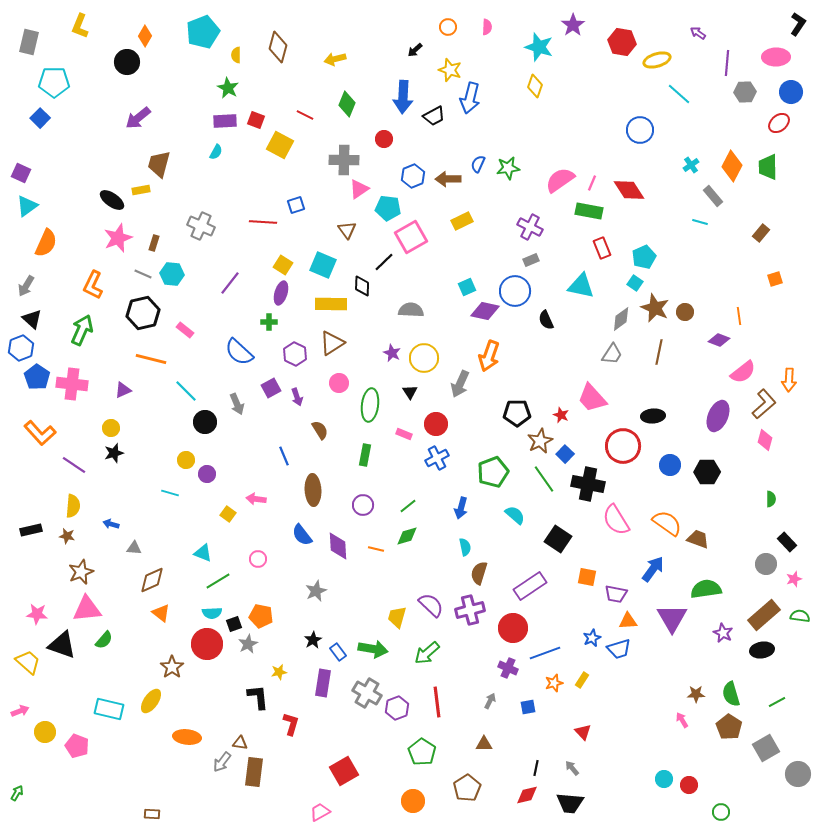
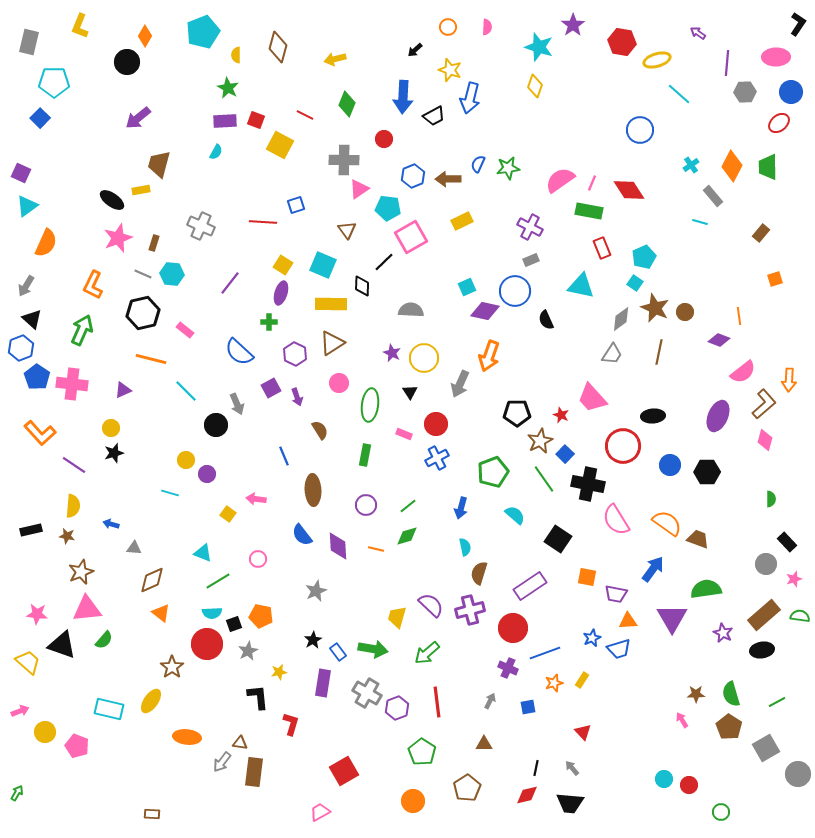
black circle at (205, 422): moved 11 px right, 3 px down
purple circle at (363, 505): moved 3 px right
gray star at (248, 644): moved 7 px down
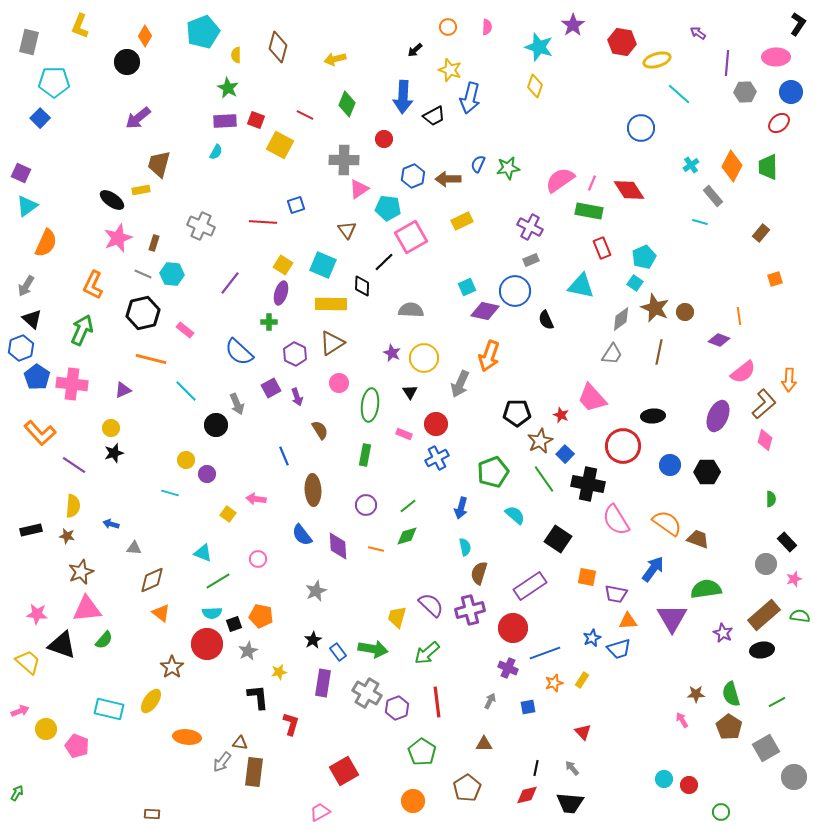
blue circle at (640, 130): moved 1 px right, 2 px up
yellow circle at (45, 732): moved 1 px right, 3 px up
gray circle at (798, 774): moved 4 px left, 3 px down
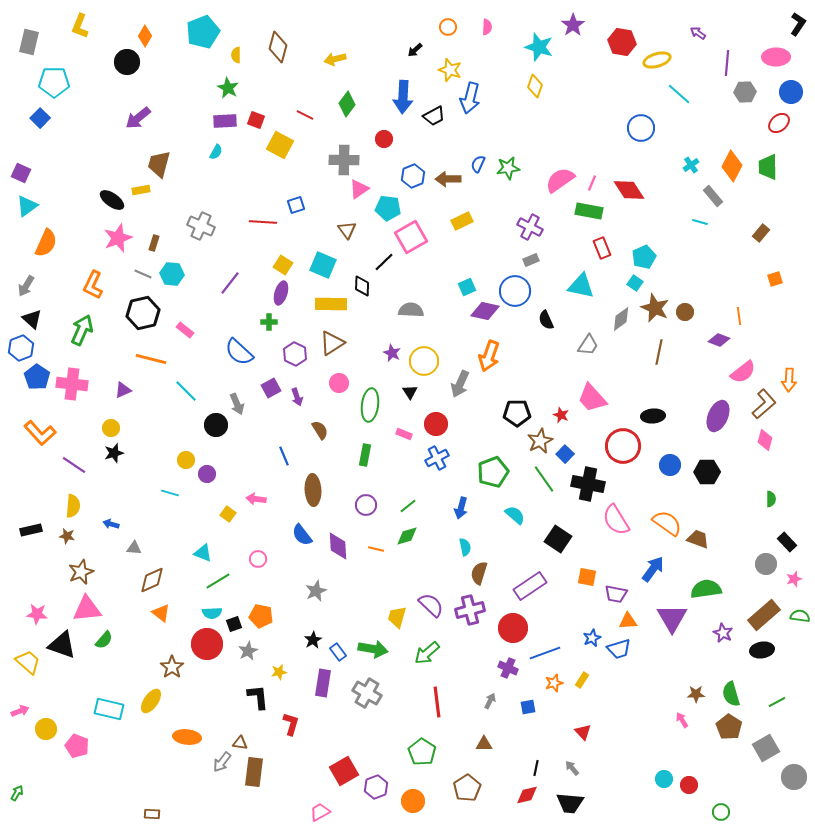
green diamond at (347, 104): rotated 15 degrees clockwise
gray trapezoid at (612, 354): moved 24 px left, 9 px up
yellow circle at (424, 358): moved 3 px down
purple hexagon at (397, 708): moved 21 px left, 79 px down
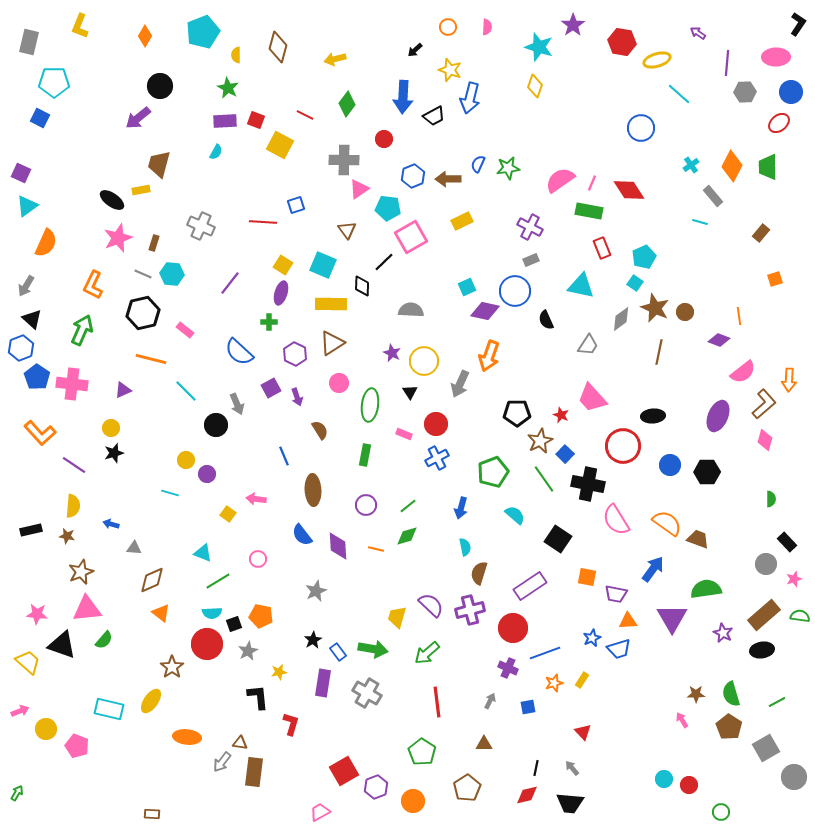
black circle at (127, 62): moved 33 px right, 24 px down
blue square at (40, 118): rotated 18 degrees counterclockwise
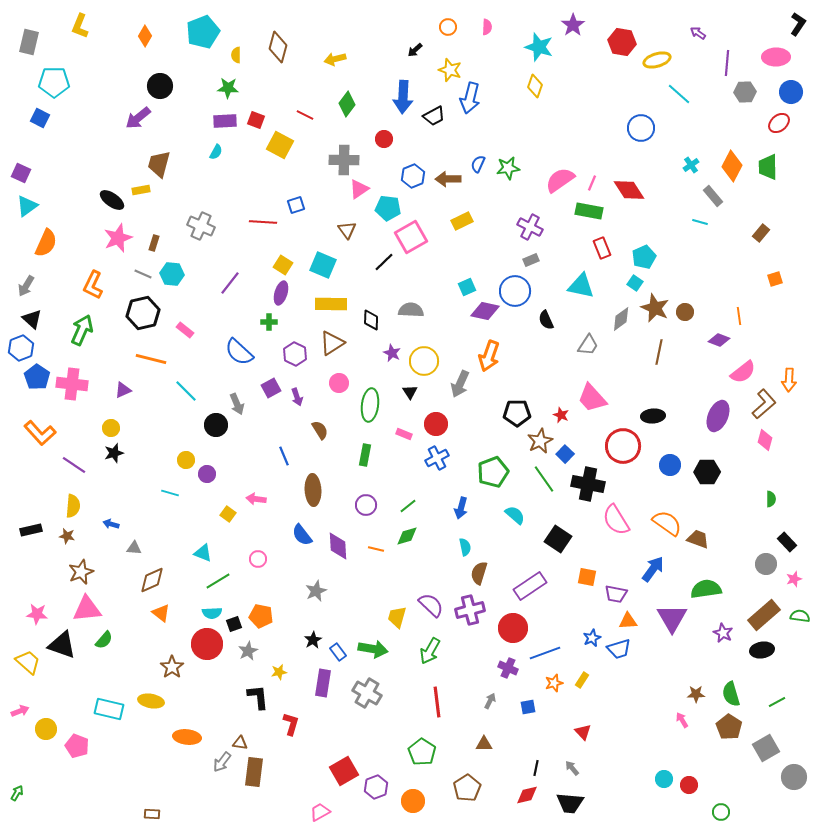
green star at (228, 88): rotated 25 degrees counterclockwise
black diamond at (362, 286): moved 9 px right, 34 px down
green arrow at (427, 653): moved 3 px right, 2 px up; rotated 20 degrees counterclockwise
yellow ellipse at (151, 701): rotated 65 degrees clockwise
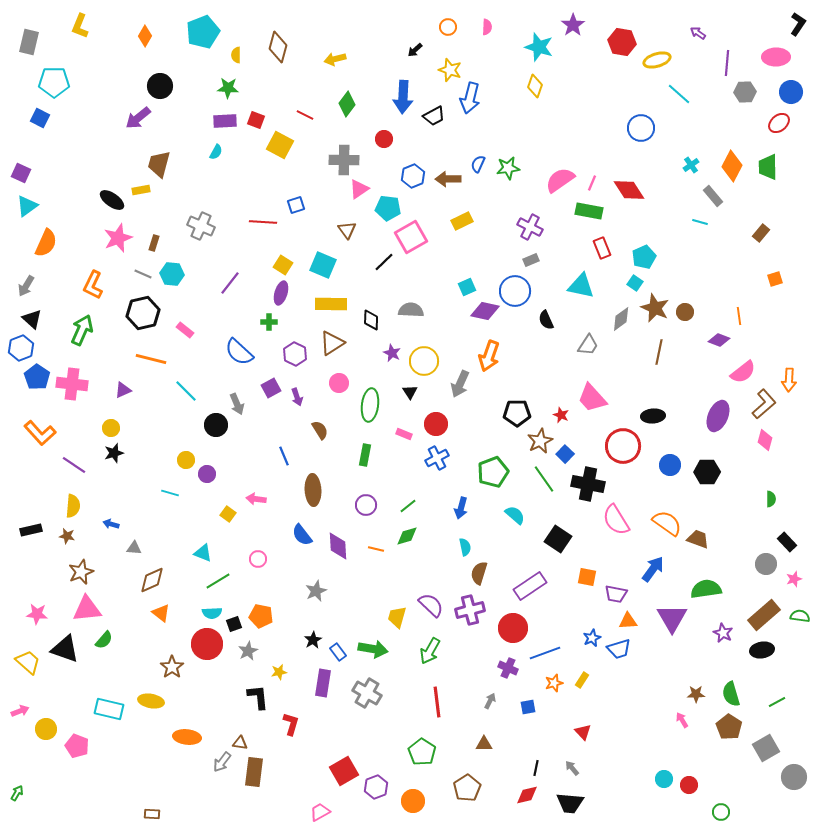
black triangle at (62, 645): moved 3 px right, 4 px down
